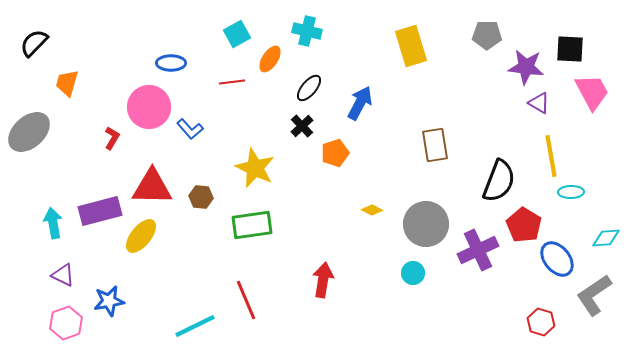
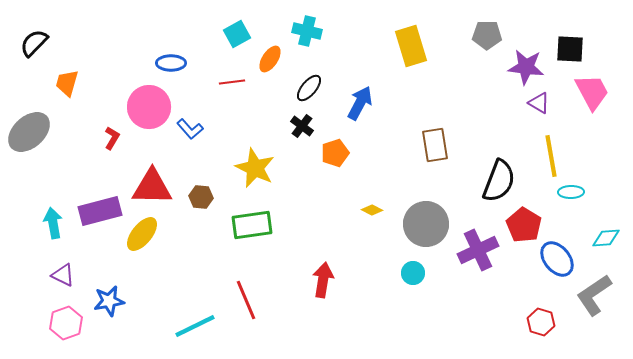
black cross at (302, 126): rotated 10 degrees counterclockwise
yellow ellipse at (141, 236): moved 1 px right, 2 px up
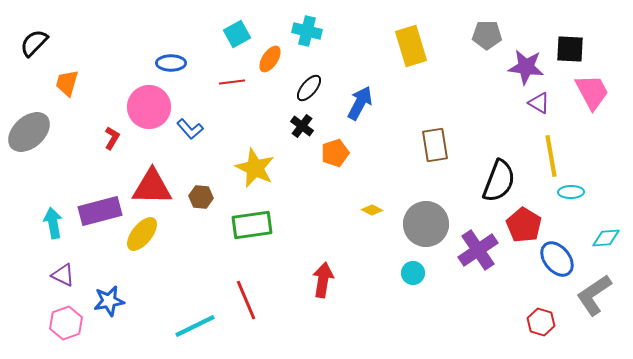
purple cross at (478, 250): rotated 9 degrees counterclockwise
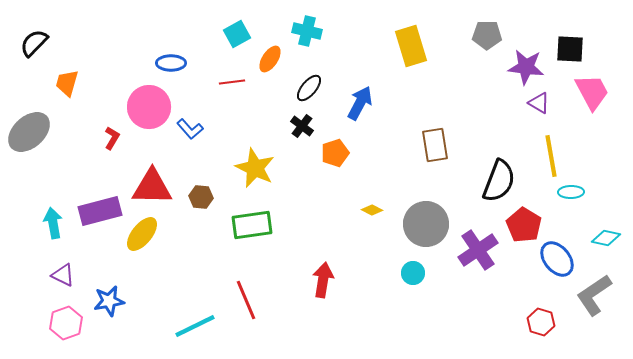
cyan diamond at (606, 238): rotated 16 degrees clockwise
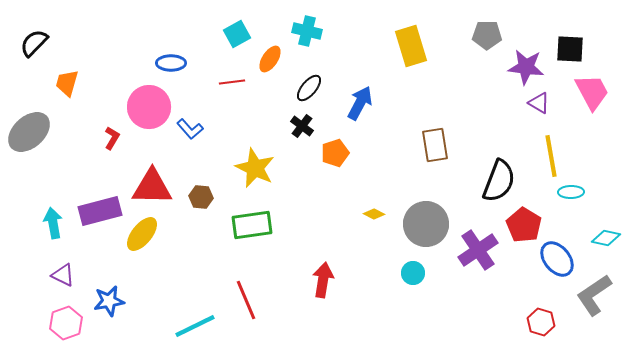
yellow diamond at (372, 210): moved 2 px right, 4 px down
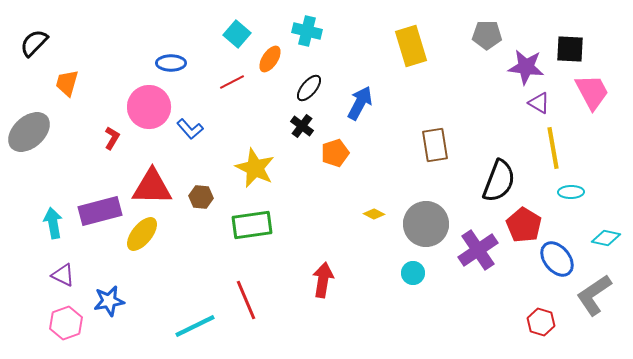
cyan square at (237, 34): rotated 20 degrees counterclockwise
red line at (232, 82): rotated 20 degrees counterclockwise
yellow line at (551, 156): moved 2 px right, 8 px up
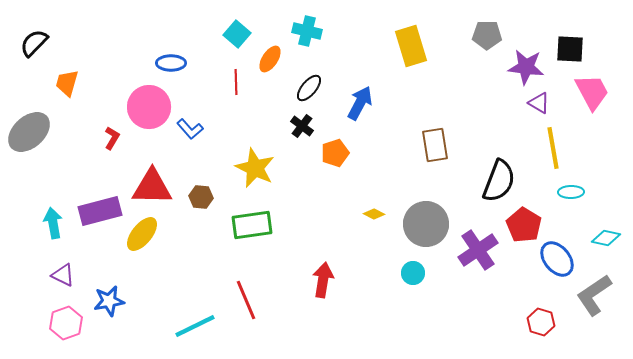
red line at (232, 82): moved 4 px right; rotated 65 degrees counterclockwise
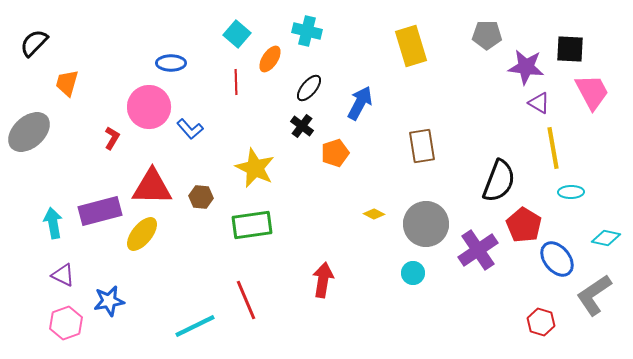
brown rectangle at (435, 145): moved 13 px left, 1 px down
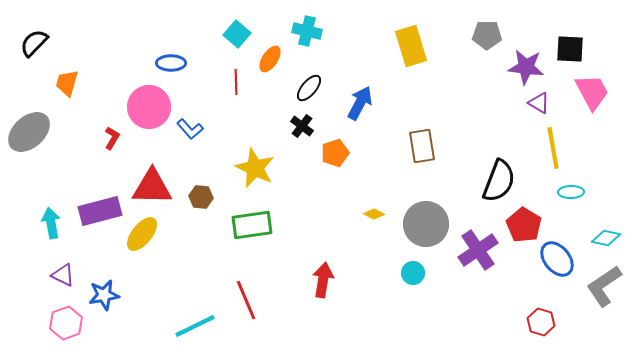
cyan arrow at (53, 223): moved 2 px left
gray L-shape at (594, 295): moved 10 px right, 9 px up
blue star at (109, 301): moved 5 px left, 6 px up
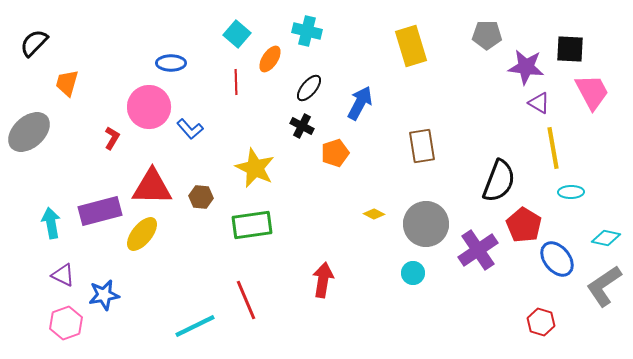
black cross at (302, 126): rotated 10 degrees counterclockwise
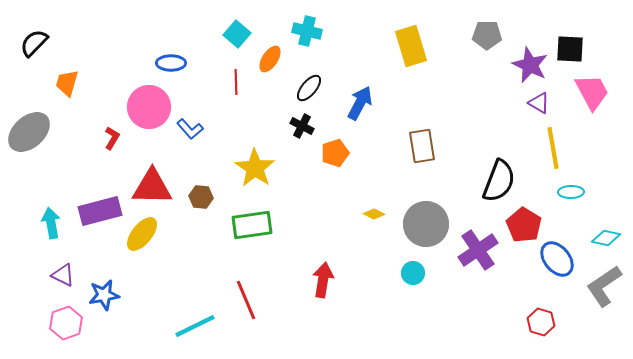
purple star at (526, 67): moved 4 px right, 2 px up; rotated 18 degrees clockwise
yellow star at (255, 168): rotated 9 degrees clockwise
